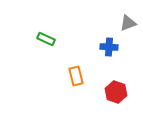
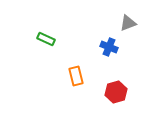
blue cross: rotated 18 degrees clockwise
red hexagon: rotated 25 degrees clockwise
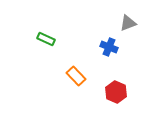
orange rectangle: rotated 30 degrees counterclockwise
red hexagon: rotated 20 degrees counterclockwise
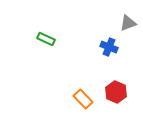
orange rectangle: moved 7 px right, 23 px down
